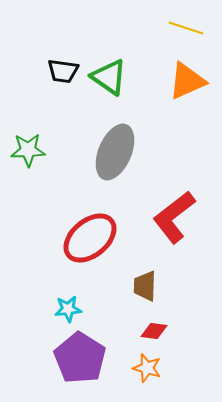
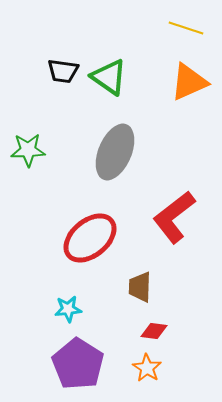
orange triangle: moved 2 px right, 1 px down
brown trapezoid: moved 5 px left, 1 px down
purple pentagon: moved 2 px left, 6 px down
orange star: rotated 16 degrees clockwise
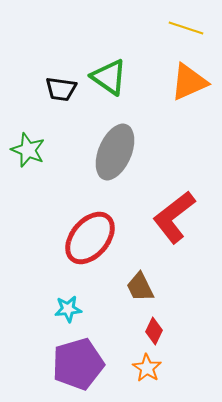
black trapezoid: moved 2 px left, 18 px down
green star: rotated 24 degrees clockwise
red ellipse: rotated 10 degrees counterclockwise
brown trapezoid: rotated 28 degrees counterclockwise
red diamond: rotated 72 degrees counterclockwise
purple pentagon: rotated 24 degrees clockwise
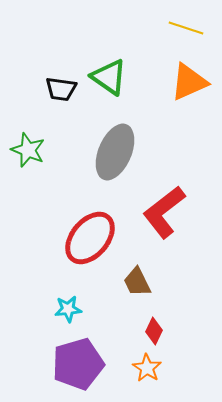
red L-shape: moved 10 px left, 5 px up
brown trapezoid: moved 3 px left, 5 px up
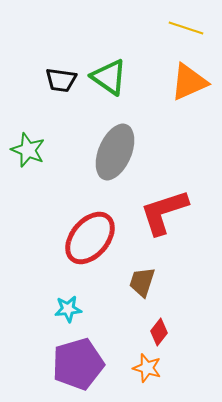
black trapezoid: moved 9 px up
red L-shape: rotated 20 degrees clockwise
brown trapezoid: moved 5 px right; rotated 44 degrees clockwise
red diamond: moved 5 px right, 1 px down; rotated 12 degrees clockwise
orange star: rotated 16 degrees counterclockwise
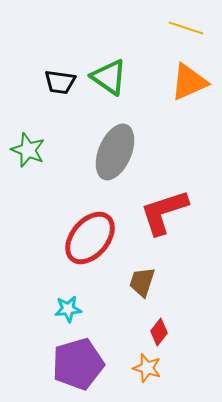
black trapezoid: moved 1 px left, 2 px down
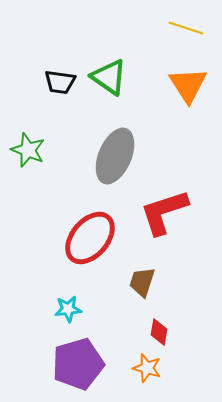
orange triangle: moved 1 px left, 3 px down; rotated 39 degrees counterclockwise
gray ellipse: moved 4 px down
red diamond: rotated 28 degrees counterclockwise
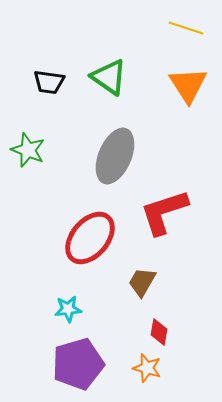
black trapezoid: moved 11 px left
brown trapezoid: rotated 12 degrees clockwise
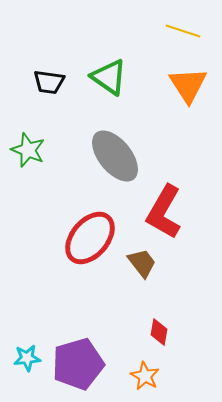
yellow line: moved 3 px left, 3 px down
gray ellipse: rotated 62 degrees counterclockwise
red L-shape: rotated 42 degrees counterclockwise
brown trapezoid: moved 19 px up; rotated 112 degrees clockwise
cyan star: moved 41 px left, 49 px down
orange star: moved 2 px left, 8 px down; rotated 12 degrees clockwise
